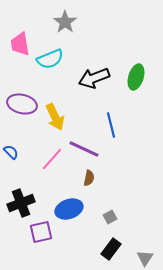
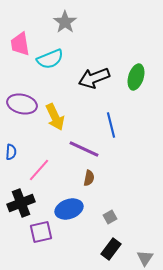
blue semicircle: rotated 49 degrees clockwise
pink line: moved 13 px left, 11 px down
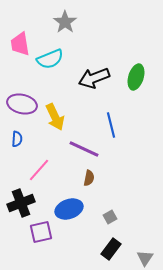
blue semicircle: moved 6 px right, 13 px up
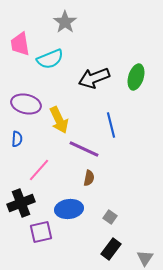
purple ellipse: moved 4 px right
yellow arrow: moved 4 px right, 3 px down
blue ellipse: rotated 12 degrees clockwise
gray square: rotated 24 degrees counterclockwise
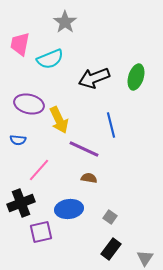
pink trapezoid: rotated 20 degrees clockwise
purple ellipse: moved 3 px right
blue semicircle: moved 1 px right, 1 px down; rotated 91 degrees clockwise
brown semicircle: rotated 91 degrees counterclockwise
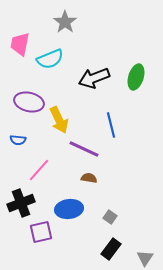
purple ellipse: moved 2 px up
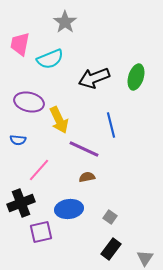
brown semicircle: moved 2 px left, 1 px up; rotated 21 degrees counterclockwise
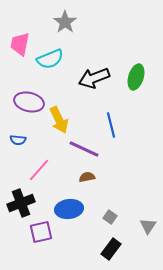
gray triangle: moved 3 px right, 32 px up
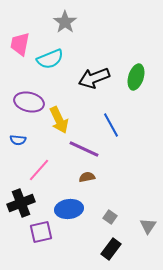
blue line: rotated 15 degrees counterclockwise
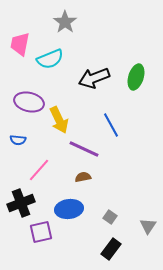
brown semicircle: moved 4 px left
